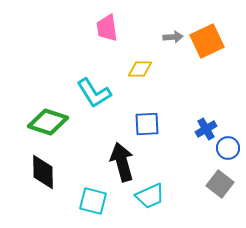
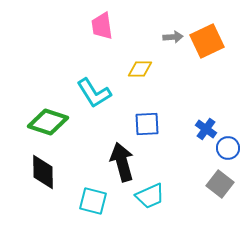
pink trapezoid: moved 5 px left, 2 px up
blue cross: rotated 25 degrees counterclockwise
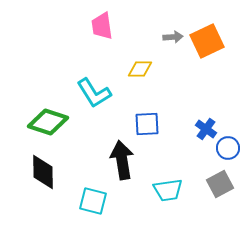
black arrow: moved 2 px up; rotated 6 degrees clockwise
gray square: rotated 24 degrees clockwise
cyan trapezoid: moved 18 px right, 6 px up; rotated 16 degrees clockwise
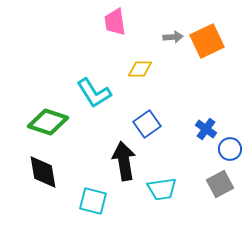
pink trapezoid: moved 13 px right, 4 px up
blue square: rotated 32 degrees counterclockwise
blue circle: moved 2 px right, 1 px down
black arrow: moved 2 px right, 1 px down
black diamond: rotated 9 degrees counterclockwise
cyan trapezoid: moved 6 px left, 1 px up
